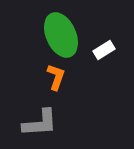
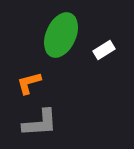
green ellipse: rotated 48 degrees clockwise
orange L-shape: moved 27 px left, 6 px down; rotated 124 degrees counterclockwise
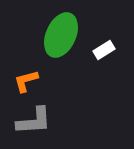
orange L-shape: moved 3 px left, 2 px up
gray L-shape: moved 6 px left, 2 px up
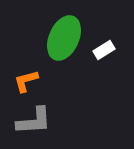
green ellipse: moved 3 px right, 3 px down
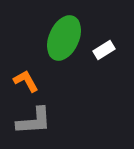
orange L-shape: rotated 76 degrees clockwise
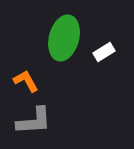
green ellipse: rotated 9 degrees counterclockwise
white rectangle: moved 2 px down
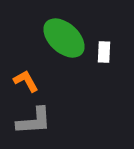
green ellipse: rotated 63 degrees counterclockwise
white rectangle: rotated 55 degrees counterclockwise
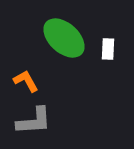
white rectangle: moved 4 px right, 3 px up
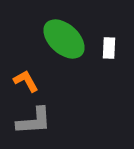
green ellipse: moved 1 px down
white rectangle: moved 1 px right, 1 px up
